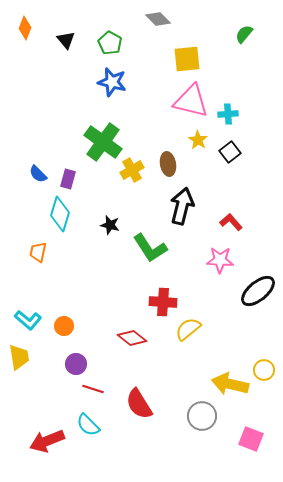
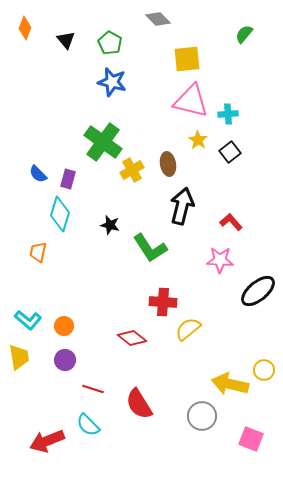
purple circle: moved 11 px left, 4 px up
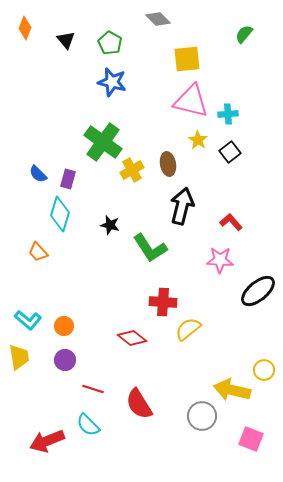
orange trapezoid: rotated 55 degrees counterclockwise
yellow arrow: moved 2 px right, 6 px down
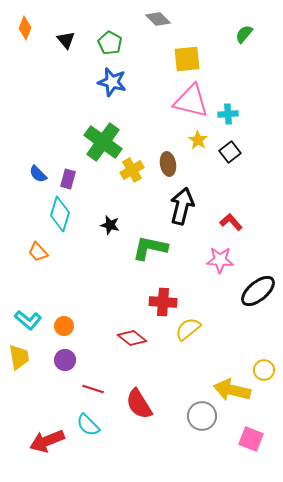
green L-shape: rotated 135 degrees clockwise
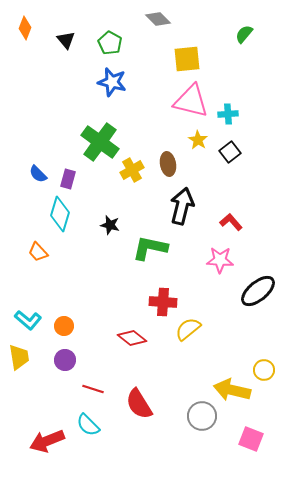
green cross: moved 3 px left
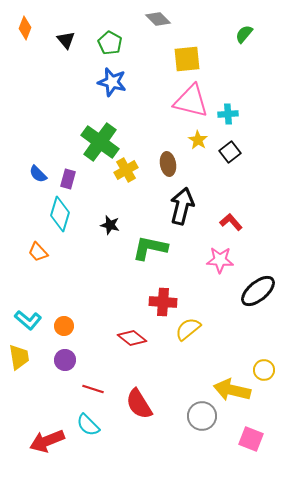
yellow cross: moved 6 px left
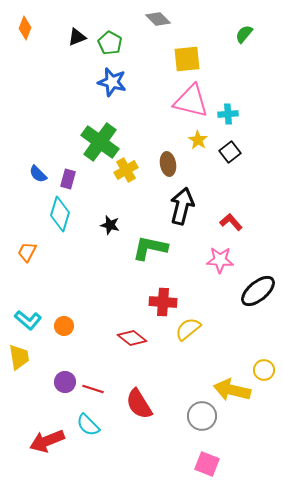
black triangle: moved 11 px right, 3 px up; rotated 48 degrees clockwise
orange trapezoid: moved 11 px left; rotated 70 degrees clockwise
purple circle: moved 22 px down
pink square: moved 44 px left, 25 px down
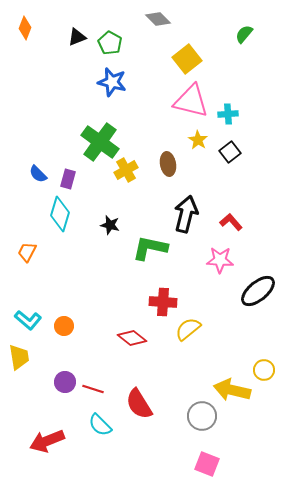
yellow square: rotated 32 degrees counterclockwise
black arrow: moved 4 px right, 8 px down
cyan semicircle: moved 12 px right
